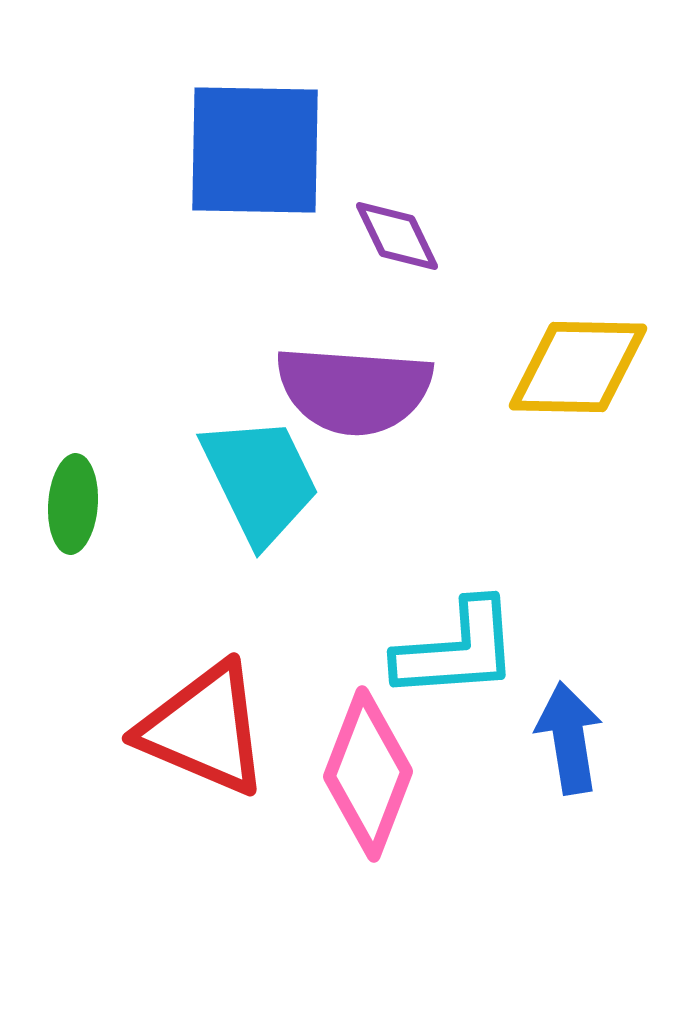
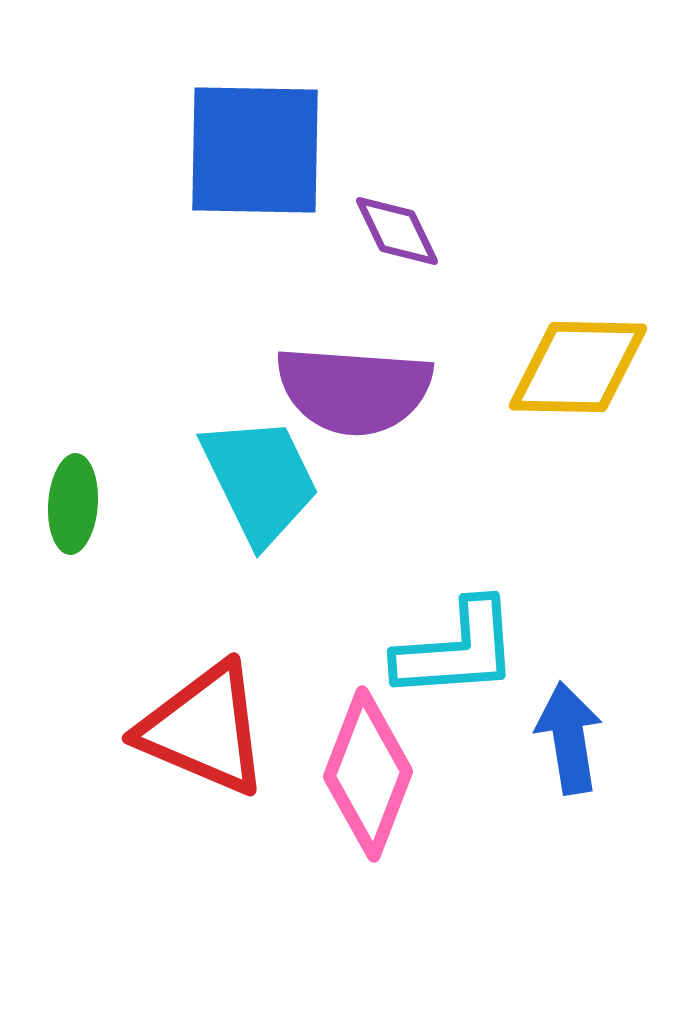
purple diamond: moved 5 px up
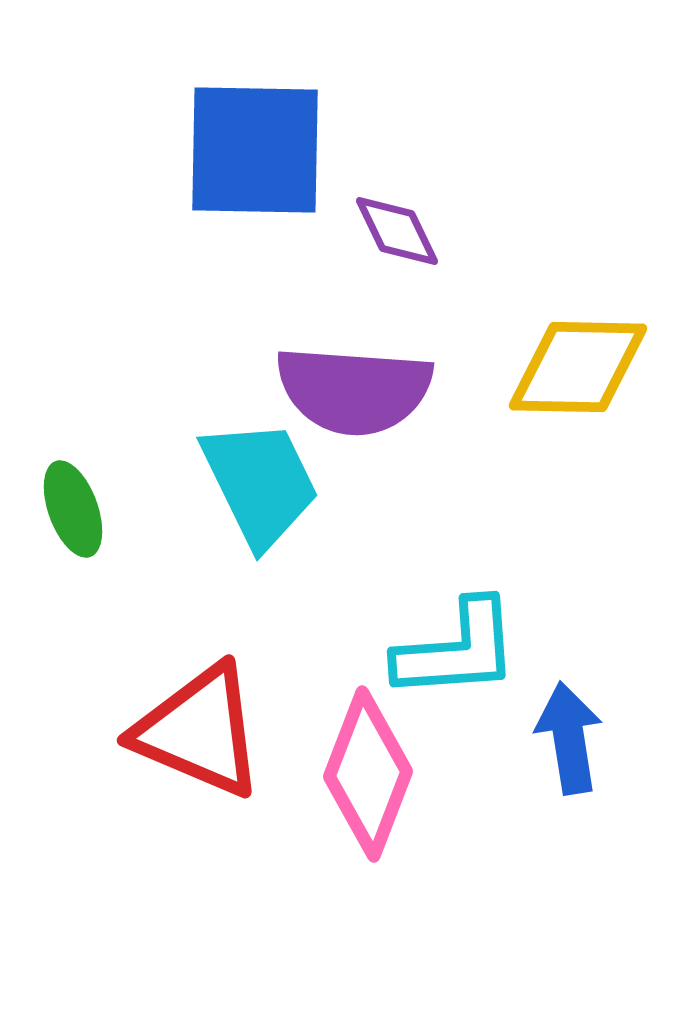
cyan trapezoid: moved 3 px down
green ellipse: moved 5 px down; rotated 24 degrees counterclockwise
red triangle: moved 5 px left, 2 px down
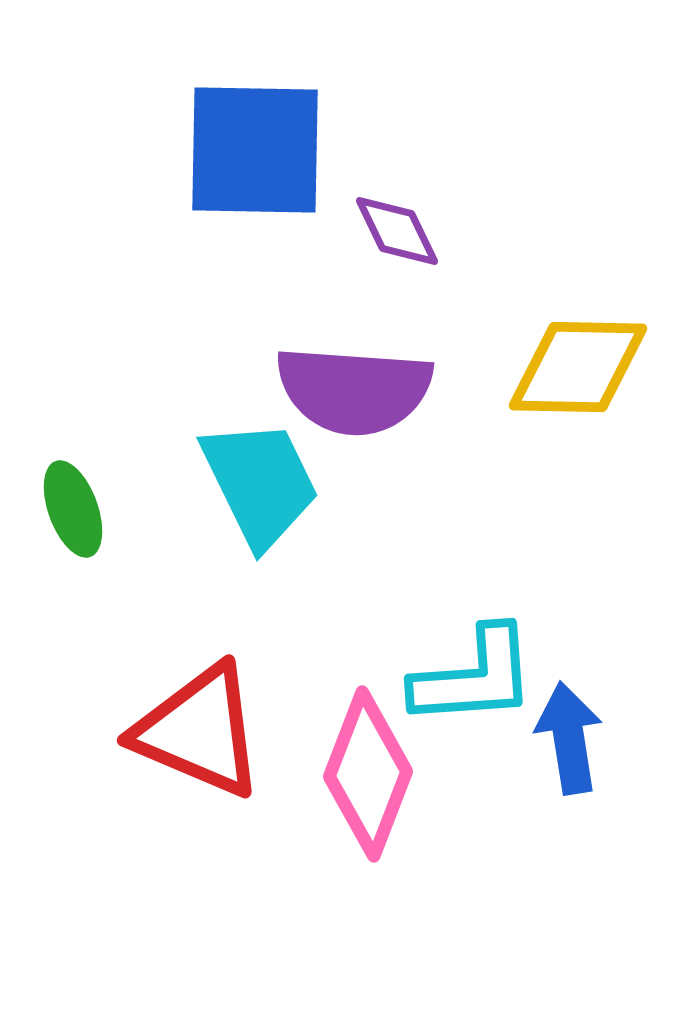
cyan L-shape: moved 17 px right, 27 px down
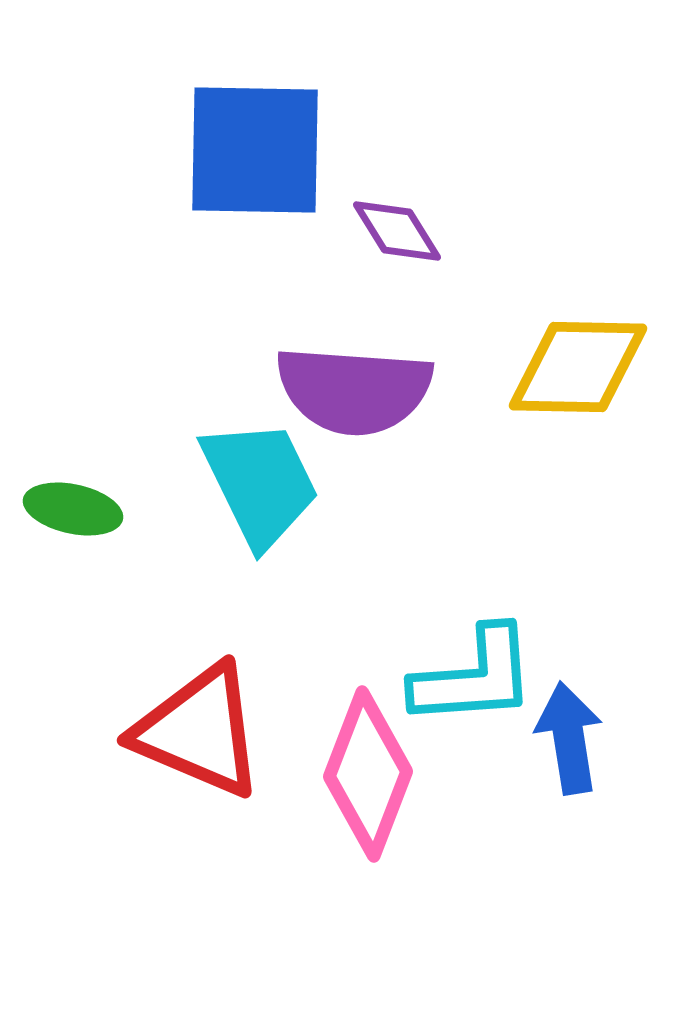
purple diamond: rotated 6 degrees counterclockwise
green ellipse: rotated 58 degrees counterclockwise
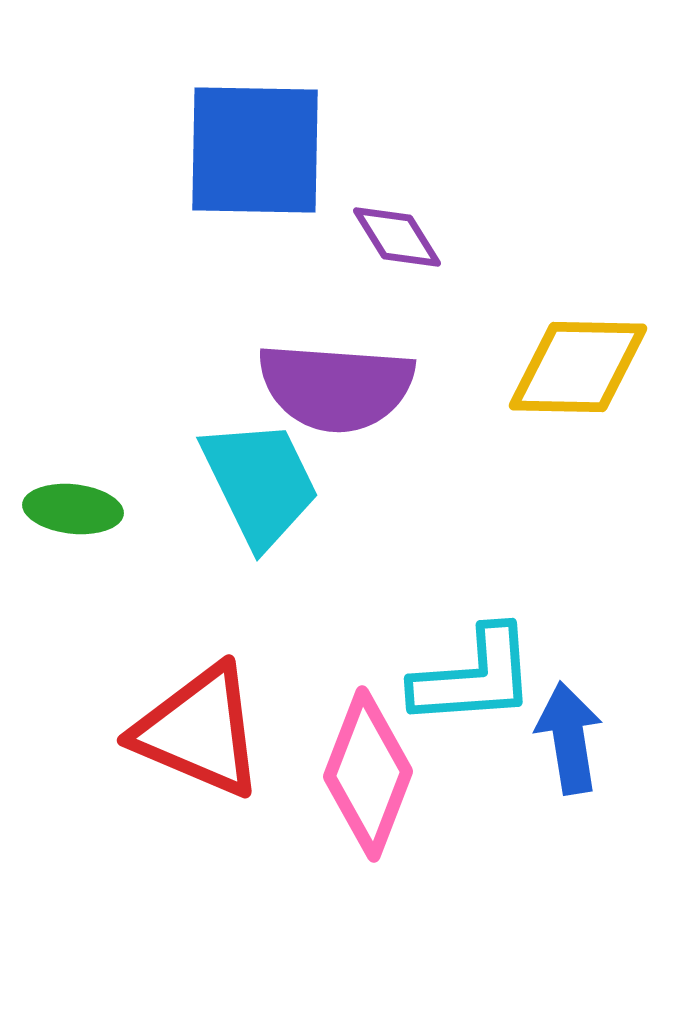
purple diamond: moved 6 px down
purple semicircle: moved 18 px left, 3 px up
green ellipse: rotated 6 degrees counterclockwise
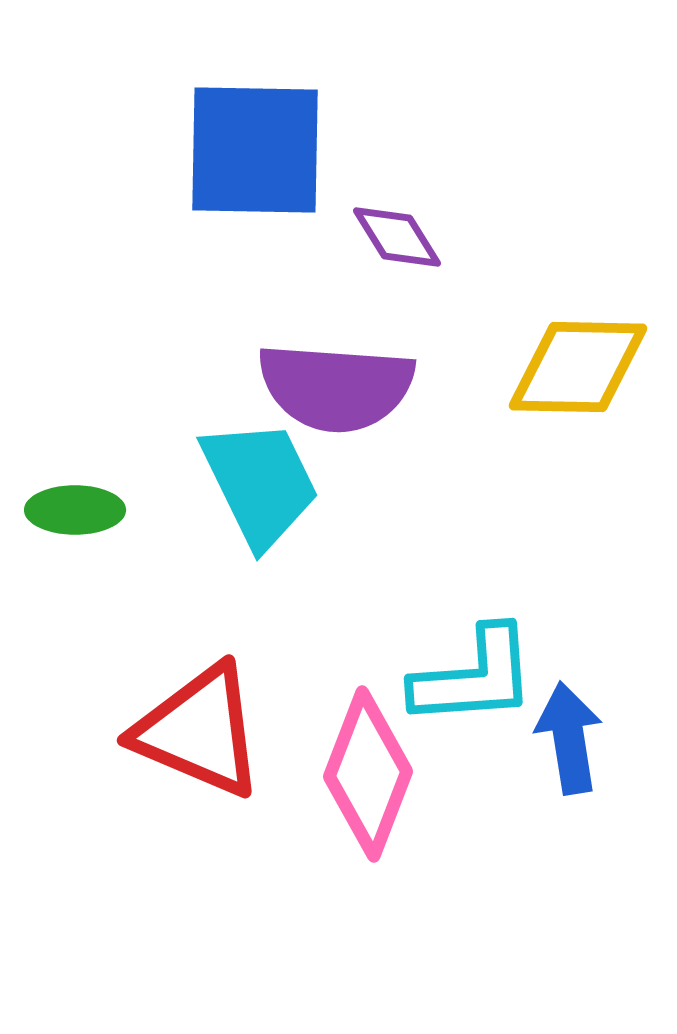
green ellipse: moved 2 px right, 1 px down; rotated 6 degrees counterclockwise
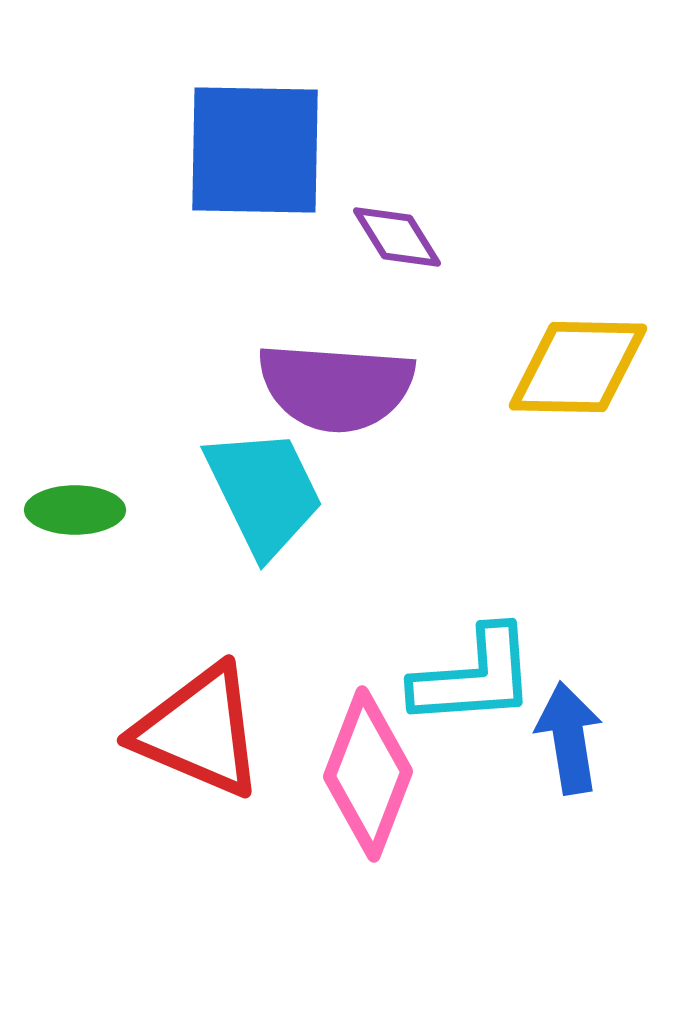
cyan trapezoid: moved 4 px right, 9 px down
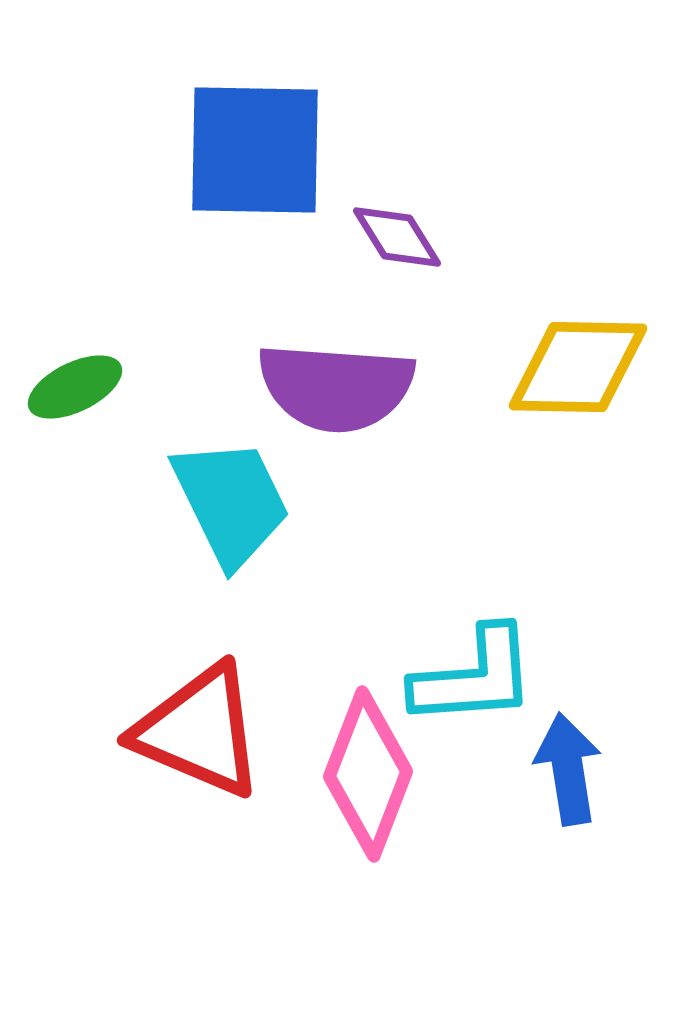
cyan trapezoid: moved 33 px left, 10 px down
green ellipse: moved 123 px up; rotated 26 degrees counterclockwise
blue arrow: moved 1 px left, 31 px down
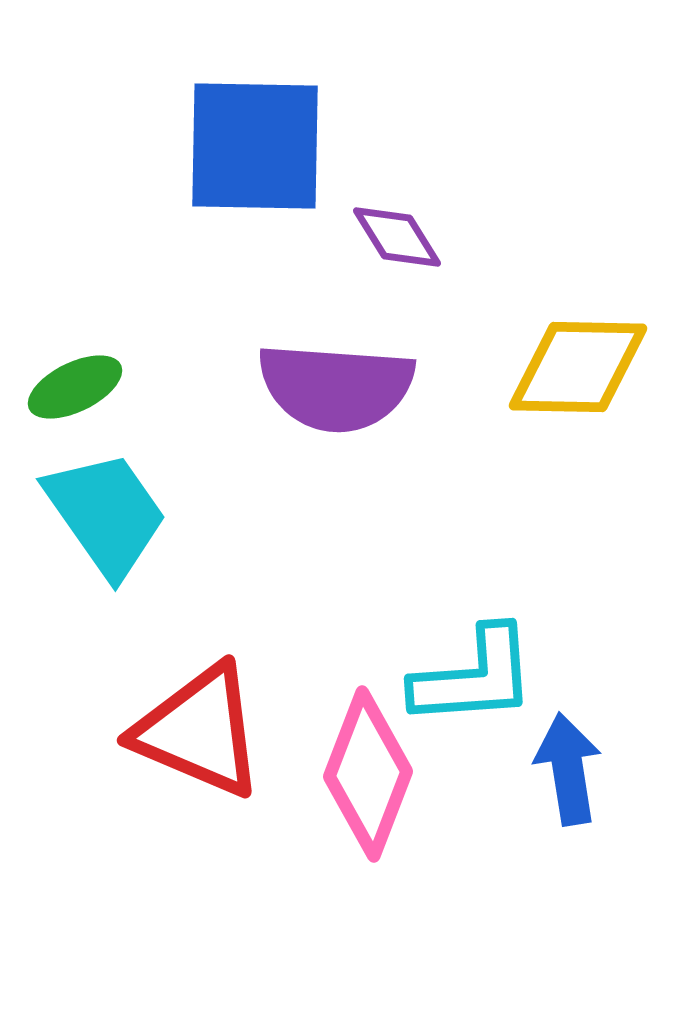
blue square: moved 4 px up
cyan trapezoid: moved 125 px left, 12 px down; rotated 9 degrees counterclockwise
